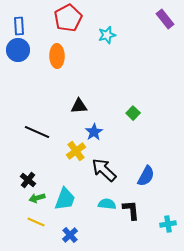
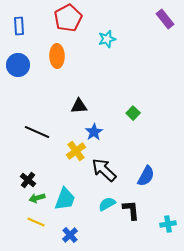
cyan star: moved 4 px down
blue circle: moved 15 px down
cyan semicircle: rotated 36 degrees counterclockwise
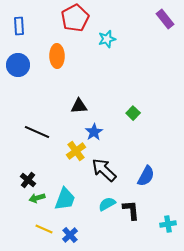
red pentagon: moved 7 px right
yellow line: moved 8 px right, 7 px down
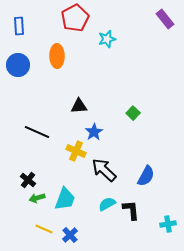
yellow cross: rotated 30 degrees counterclockwise
